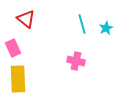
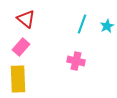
cyan line: rotated 36 degrees clockwise
cyan star: moved 1 px right, 2 px up
pink rectangle: moved 8 px right, 1 px up; rotated 66 degrees clockwise
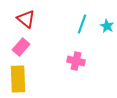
cyan star: rotated 16 degrees counterclockwise
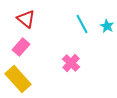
cyan line: rotated 48 degrees counterclockwise
pink cross: moved 5 px left, 2 px down; rotated 30 degrees clockwise
yellow rectangle: rotated 40 degrees counterclockwise
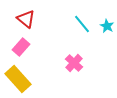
cyan line: rotated 12 degrees counterclockwise
pink cross: moved 3 px right
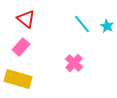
yellow rectangle: rotated 32 degrees counterclockwise
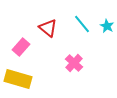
red triangle: moved 22 px right, 9 px down
